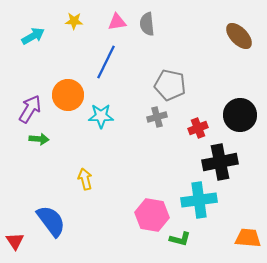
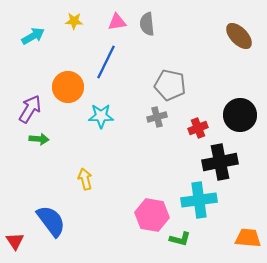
orange circle: moved 8 px up
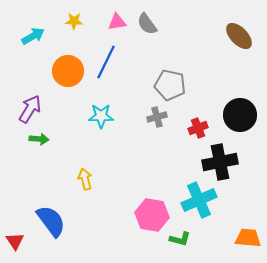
gray semicircle: rotated 30 degrees counterclockwise
orange circle: moved 16 px up
cyan cross: rotated 16 degrees counterclockwise
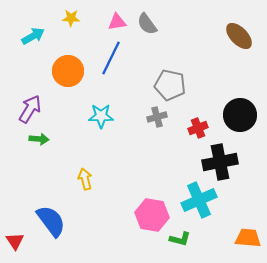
yellow star: moved 3 px left, 3 px up
blue line: moved 5 px right, 4 px up
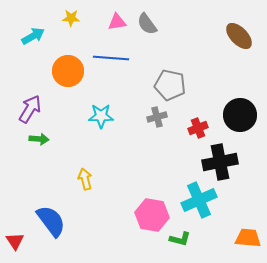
blue line: rotated 68 degrees clockwise
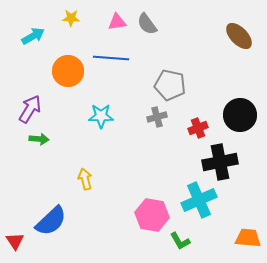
blue semicircle: rotated 84 degrees clockwise
green L-shape: moved 2 px down; rotated 45 degrees clockwise
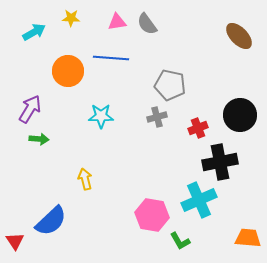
cyan arrow: moved 1 px right, 4 px up
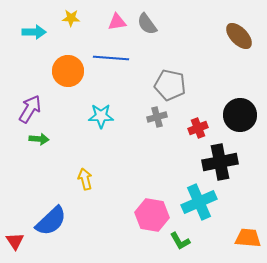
cyan arrow: rotated 30 degrees clockwise
cyan cross: moved 2 px down
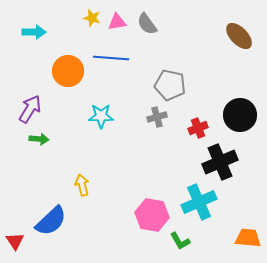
yellow star: moved 21 px right; rotated 12 degrees clockwise
black cross: rotated 12 degrees counterclockwise
yellow arrow: moved 3 px left, 6 px down
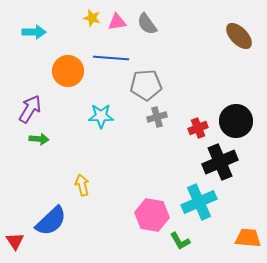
gray pentagon: moved 24 px left; rotated 16 degrees counterclockwise
black circle: moved 4 px left, 6 px down
